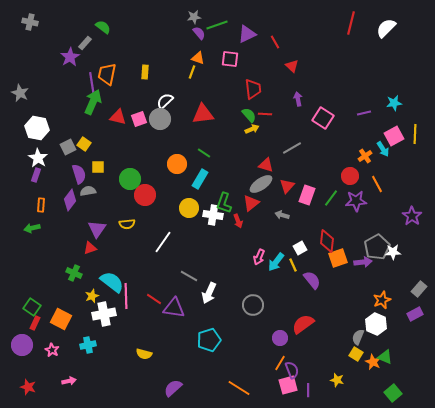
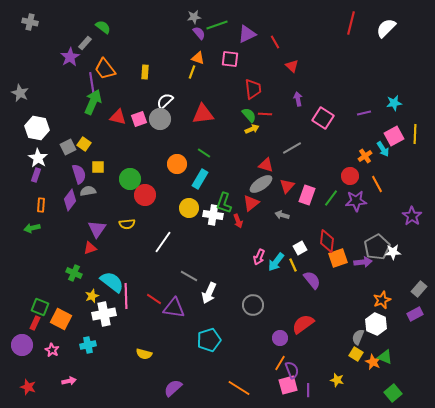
orange trapezoid at (107, 74): moved 2 px left, 5 px up; rotated 50 degrees counterclockwise
green square at (32, 307): moved 8 px right; rotated 12 degrees counterclockwise
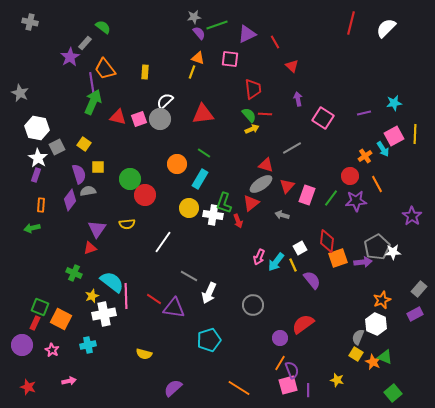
gray square at (68, 147): moved 11 px left
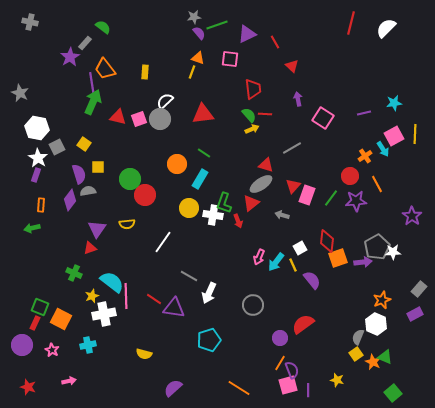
red triangle at (287, 186): moved 6 px right
yellow square at (356, 354): rotated 24 degrees clockwise
